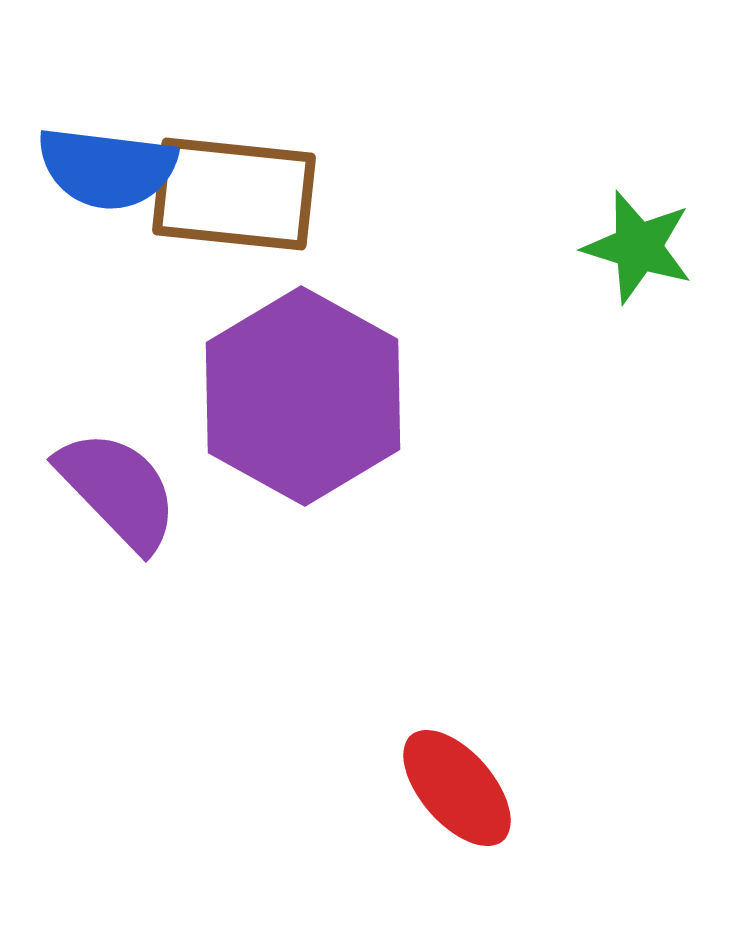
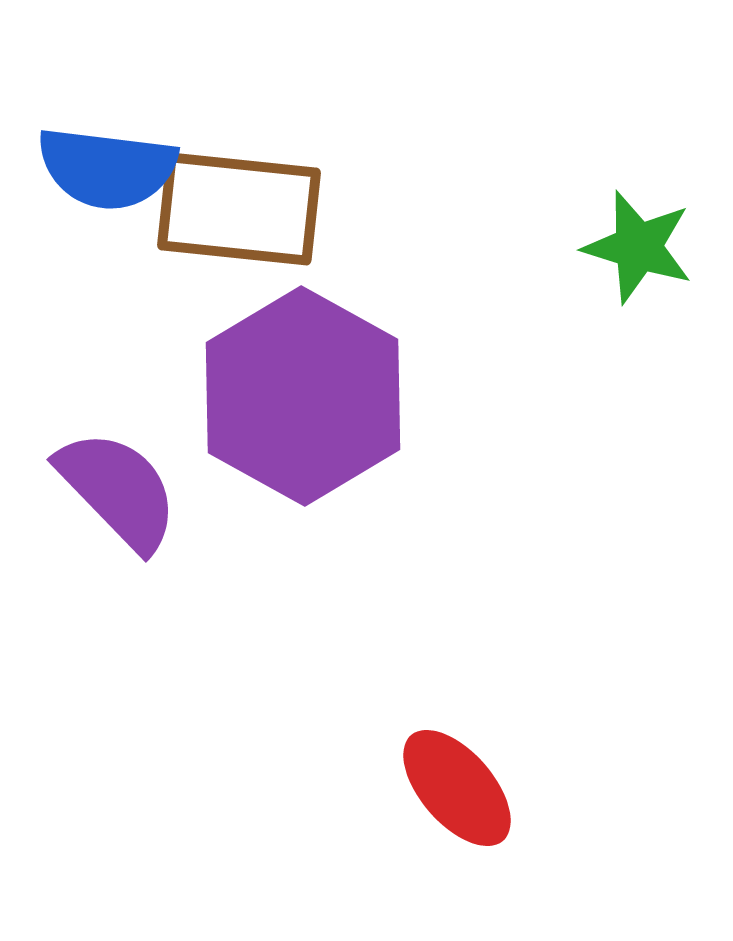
brown rectangle: moved 5 px right, 15 px down
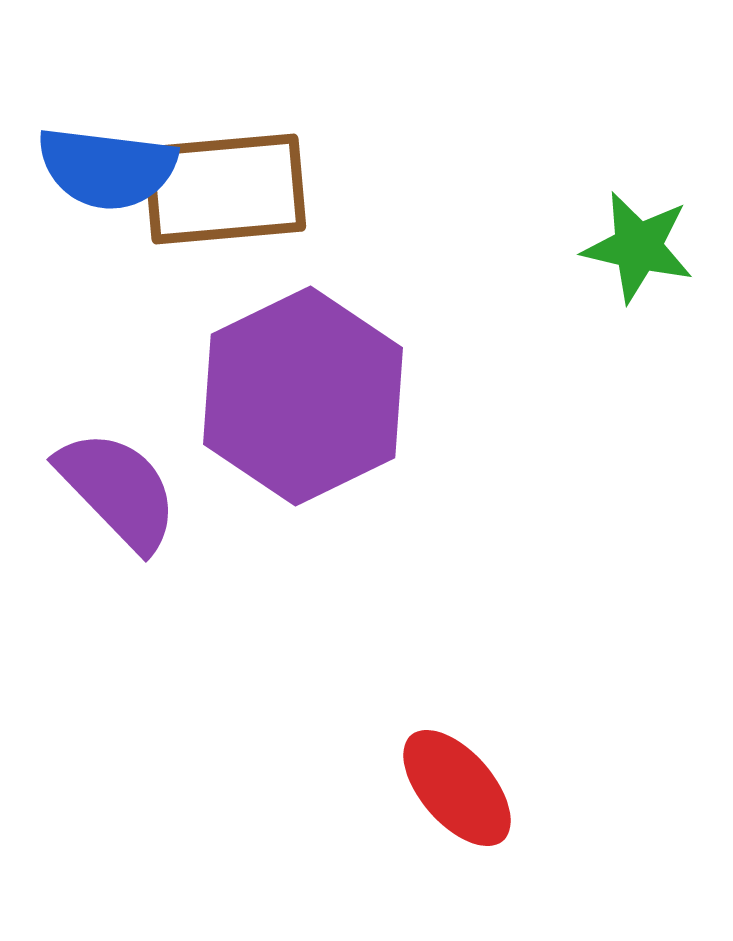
brown rectangle: moved 14 px left, 20 px up; rotated 11 degrees counterclockwise
green star: rotated 4 degrees counterclockwise
purple hexagon: rotated 5 degrees clockwise
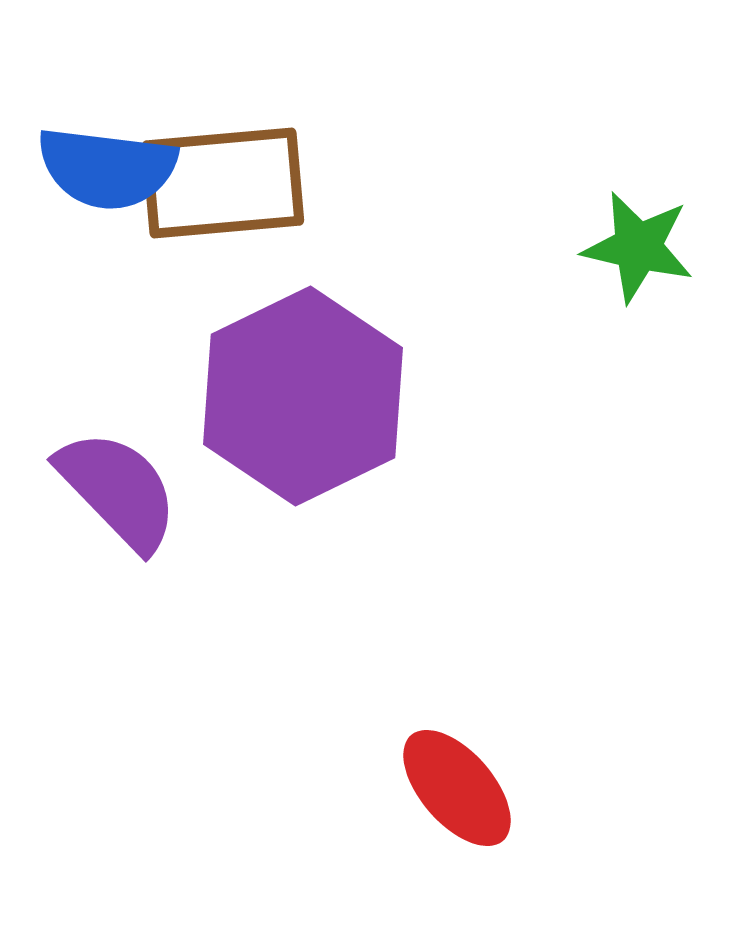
brown rectangle: moved 2 px left, 6 px up
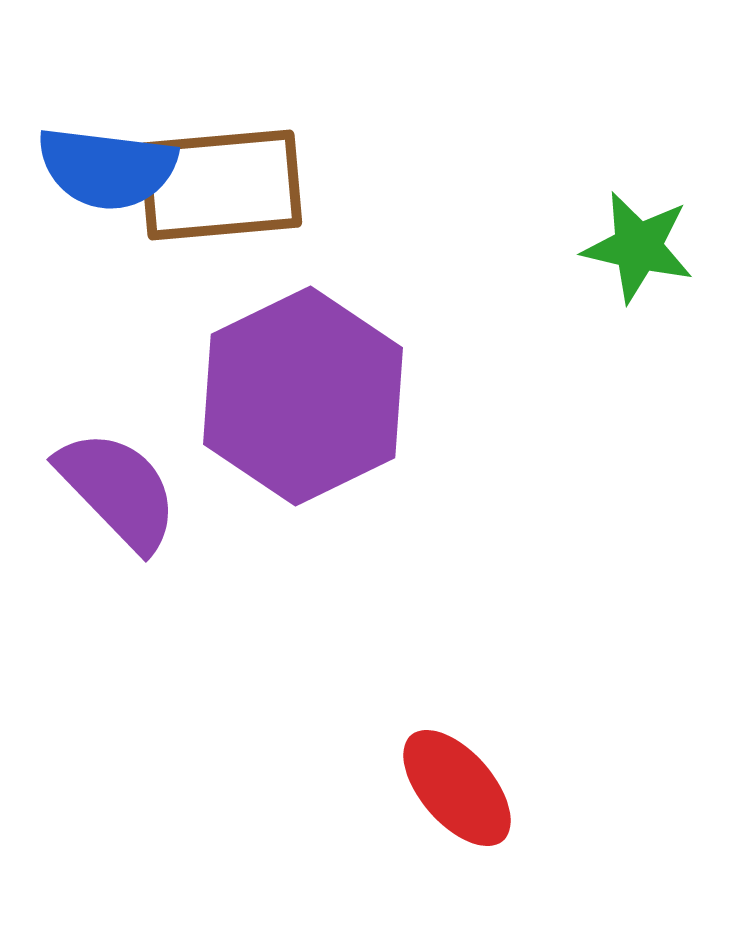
brown rectangle: moved 2 px left, 2 px down
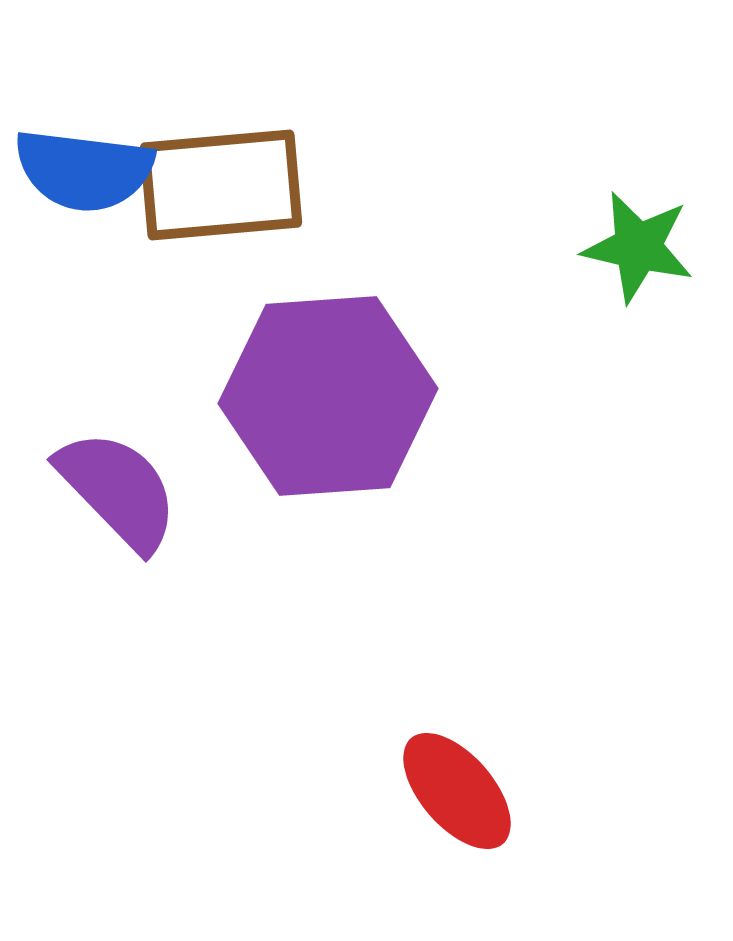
blue semicircle: moved 23 px left, 2 px down
purple hexagon: moved 25 px right; rotated 22 degrees clockwise
red ellipse: moved 3 px down
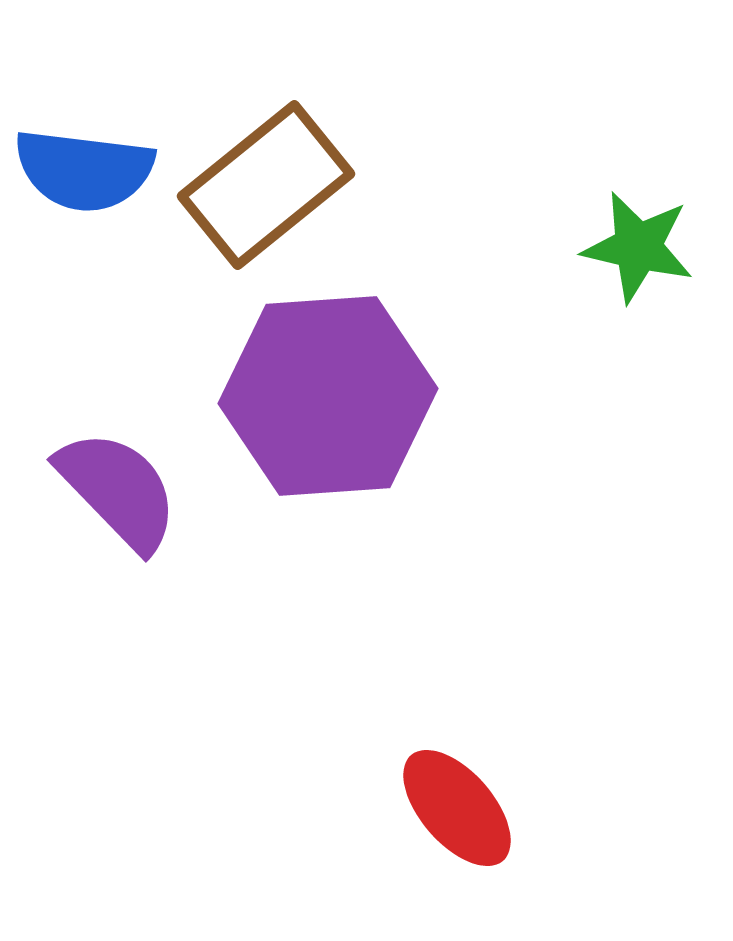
brown rectangle: moved 45 px right; rotated 34 degrees counterclockwise
red ellipse: moved 17 px down
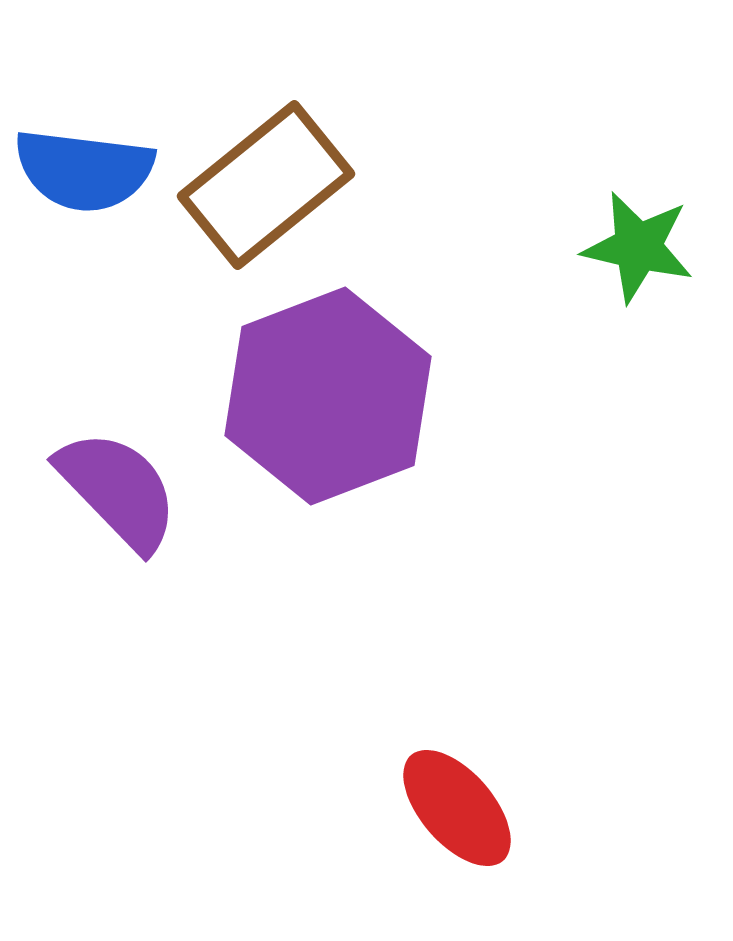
purple hexagon: rotated 17 degrees counterclockwise
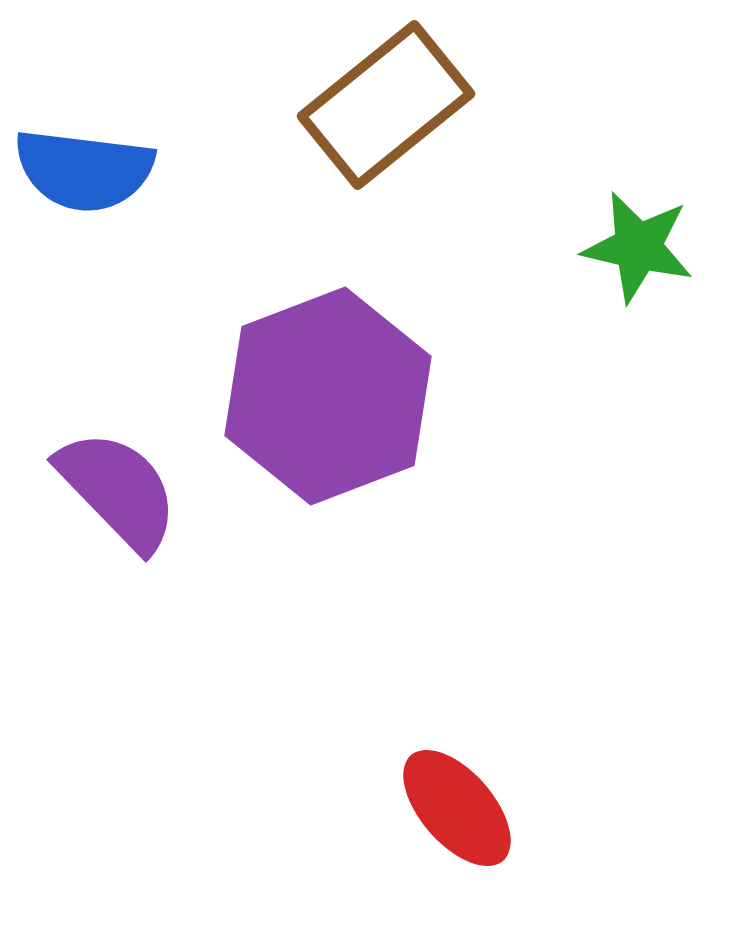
brown rectangle: moved 120 px right, 80 px up
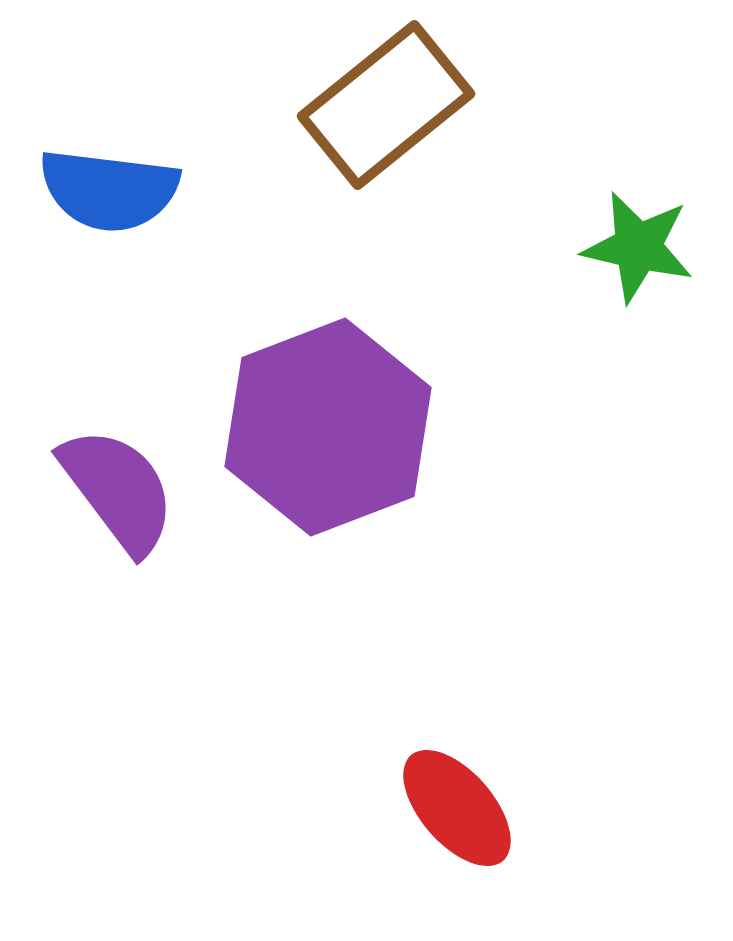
blue semicircle: moved 25 px right, 20 px down
purple hexagon: moved 31 px down
purple semicircle: rotated 7 degrees clockwise
